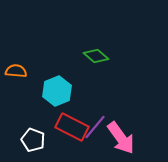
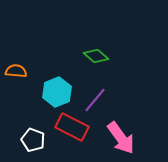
cyan hexagon: moved 1 px down
purple line: moved 27 px up
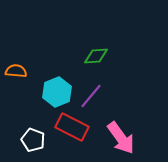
green diamond: rotated 45 degrees counterclockwise
purple line: moved 4 px left, 4 px up
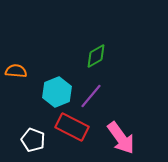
green diamond: rotated 25 degrees counterclockwise
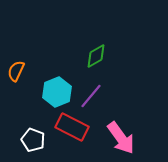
orange semicircle: rotated 70 degrees counterclockwise
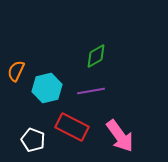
cyan hexagon: moved 10 px left, 4 px up; rotated 8 degrees clockwise
purple line: moved 5 px up; rotated 40 degrees clockwise
pink arrow: moved 1 px left, 2 px up
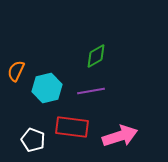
red rectangle: rotated 20 degrees counterclockwise
pink arrow: rotated 72 degrees counterclockwise
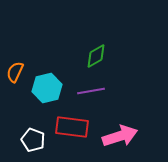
orange semicircle: moved 1 px left, 1 px down
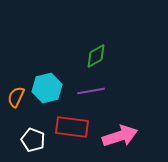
orange semicircle: moved 1 px right, 25 px down
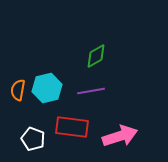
orange semicircle: moved 2 px right, 7 px up; rotated 15 degrees counterclockwise
white pentagon: moved 1 px up
